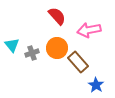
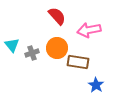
brown rectangle: rotated 40 degrees counterclockwise
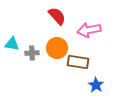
cyan triangle: moved 1 px up; rotated 42 degrees counterclockwise
gray cross: rotated 16 degrees clockwise
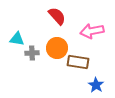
pink arrow: moved 3 px right, 1 px down
cyan triangle: moved 5 px right, 5 px up
